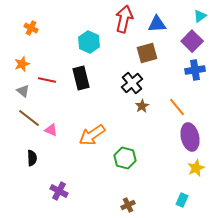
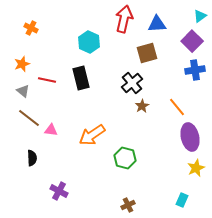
pink triangle: rotated 16 degrees counterclockwise
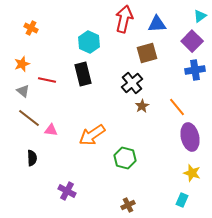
black rectangle: moved 2 px right, 4 px up
yellow star: moved 4 px left, 5 px down; rotated 30 degrees counterclockwise
purple cross: moved 8 px right
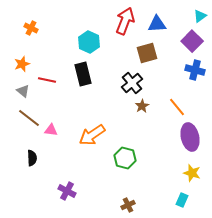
red arrow: moved 1 px right, 2 px down; rotated 8 degrees clockwise
blue cross: rotated 24 degrees clockwise
